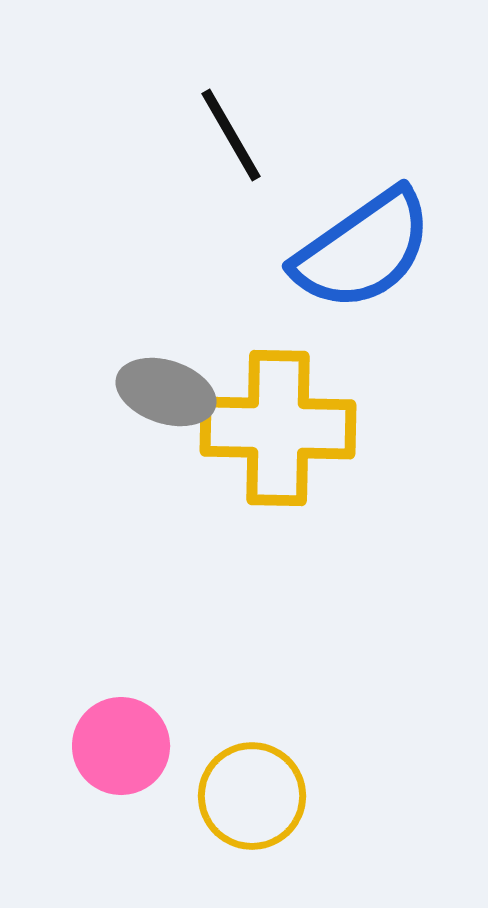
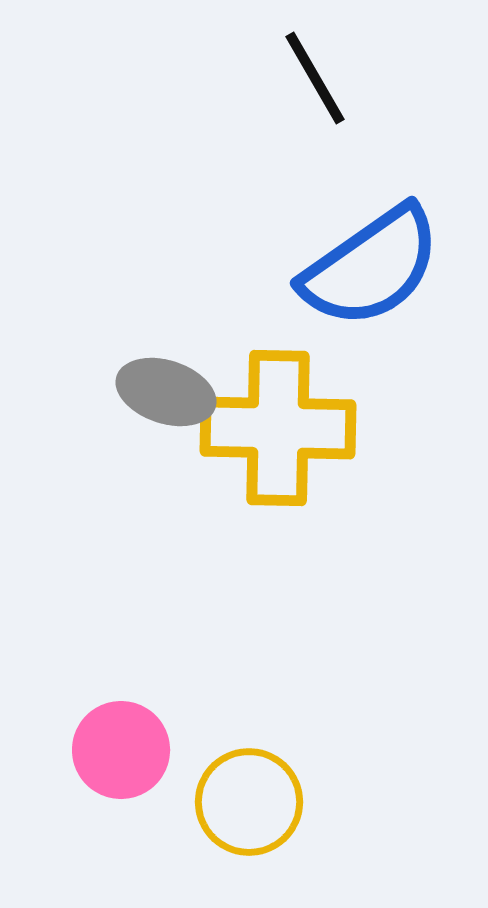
black line: moved 84 px right, 57 px up
blue semicircle: moved 8 px right, 17 px down
pink circle: moved 4 px down
yellow circle: moved 3 px left, 6 px down
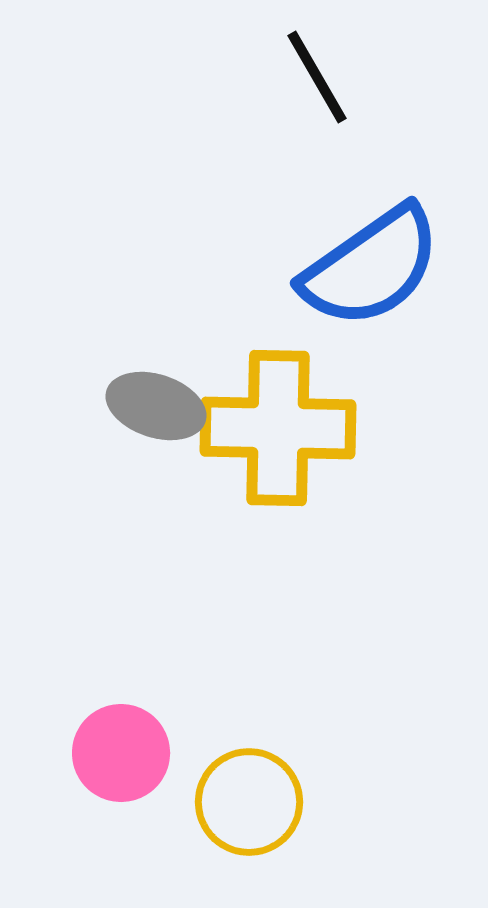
black line: moved 2 px right, 1 px up
gray ellipse: moved 10 px left, 14 px down
pink circle: moved 3 px down
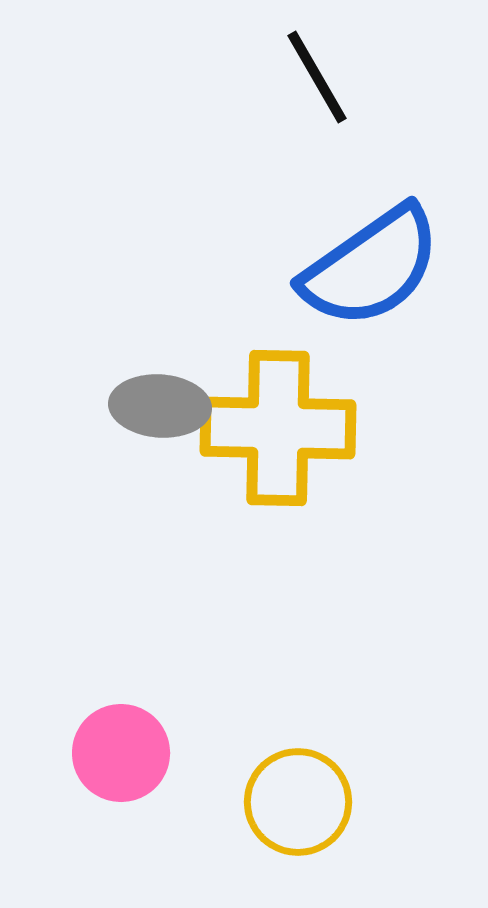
gray ellipse: moved 4 px right; rotated 14 degrees counterclockwise
yellow circle: moved 49 px right
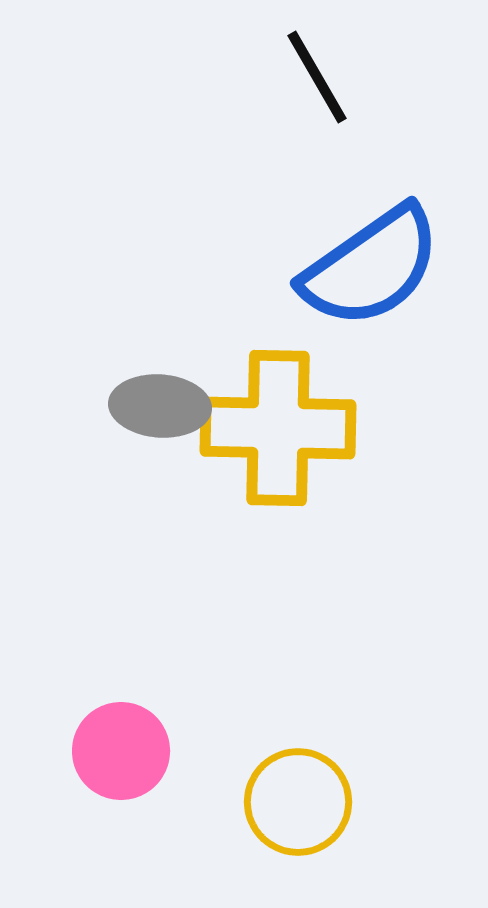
pink circle: moved 2 px up
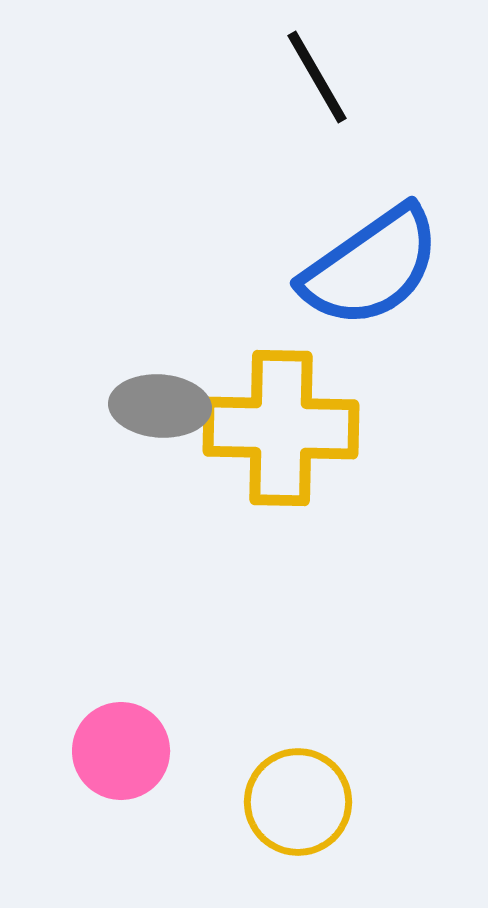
yellow cross: moved 3 px right
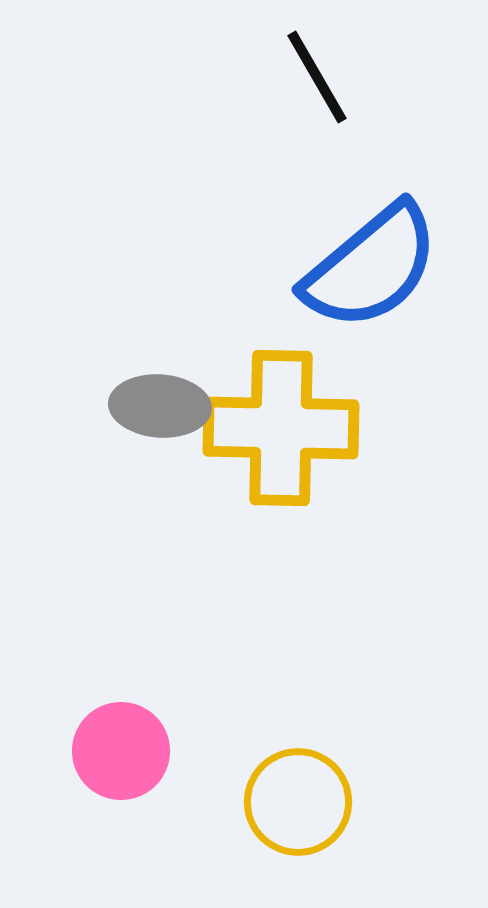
blue semicircle: rotated 5 degrees counterclockwise
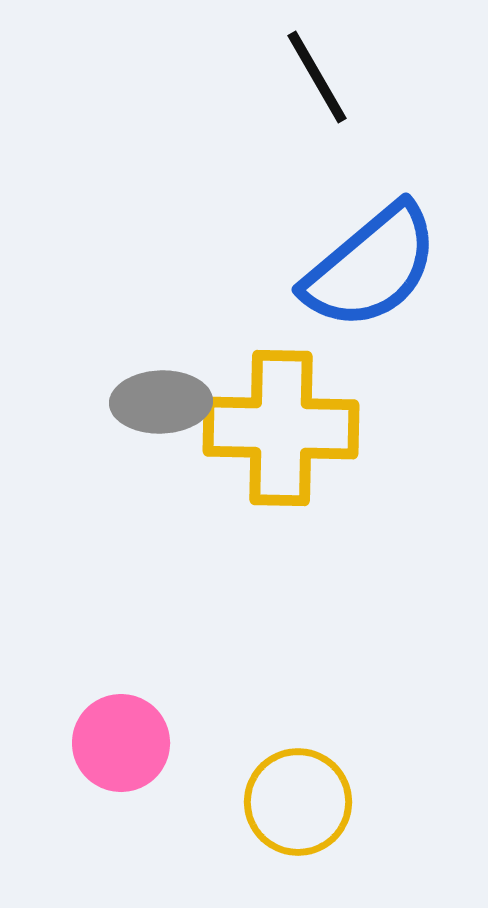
gray ellipse: moved 1 px right, 4 px up; rotated 6 degrees counterclockwise
pink circle: moved 8 px up
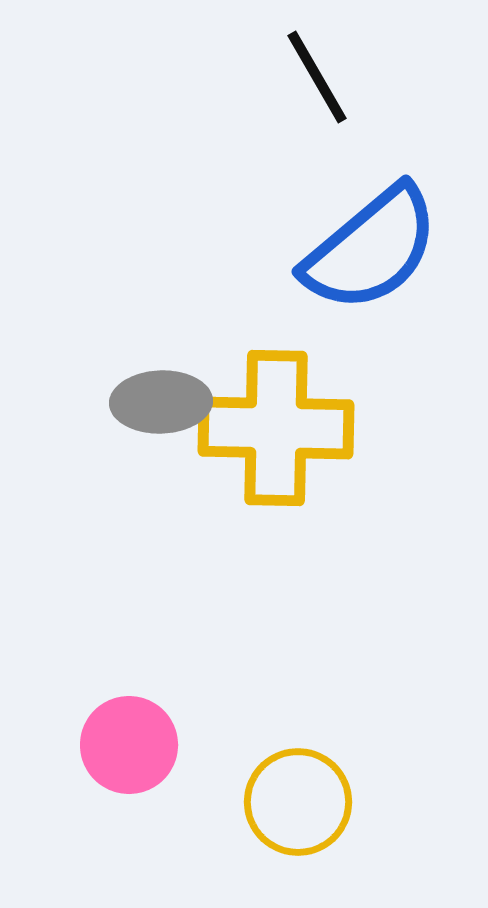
blue semicircle: moved 18 px up
yellow cross: moved 5 px left
pink circle: moved 8 px right, 2 px down
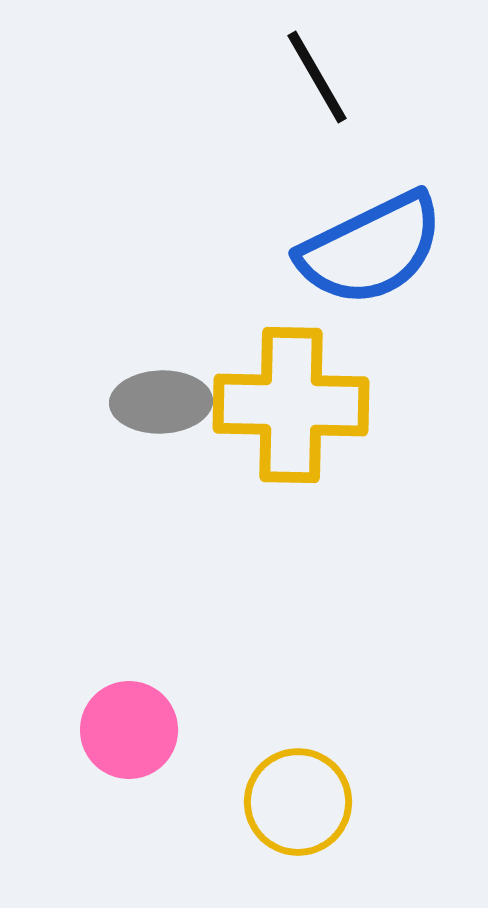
blue semicircle: rotated 14 degrees clockwise
yellow cross: moved 15 px right, 23 px up
pink circle: moved 15 px up
